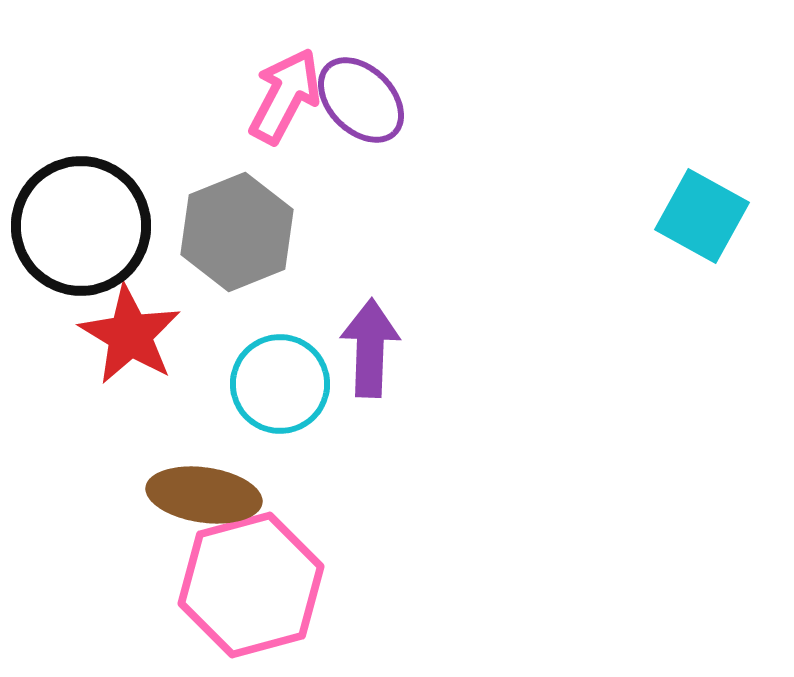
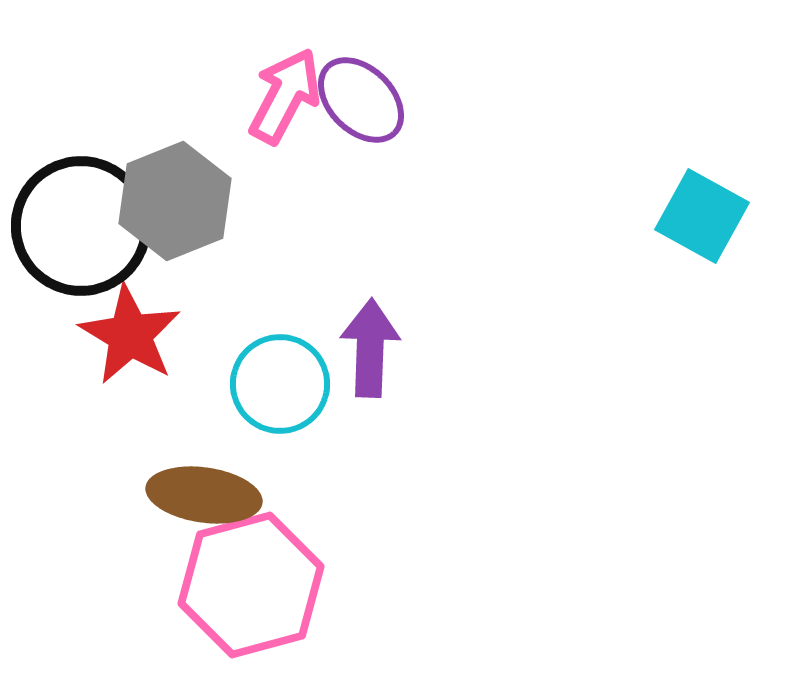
gray hexagon: moved 62 px left, 31 px up
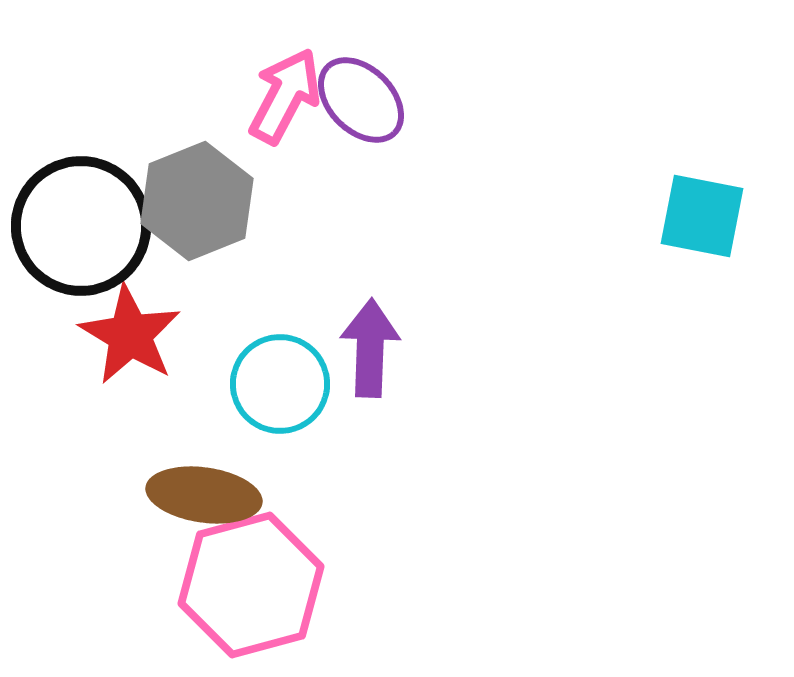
gray hexagon: moved 22 px right
cyan square: rotated 18 degrees counterclockwise
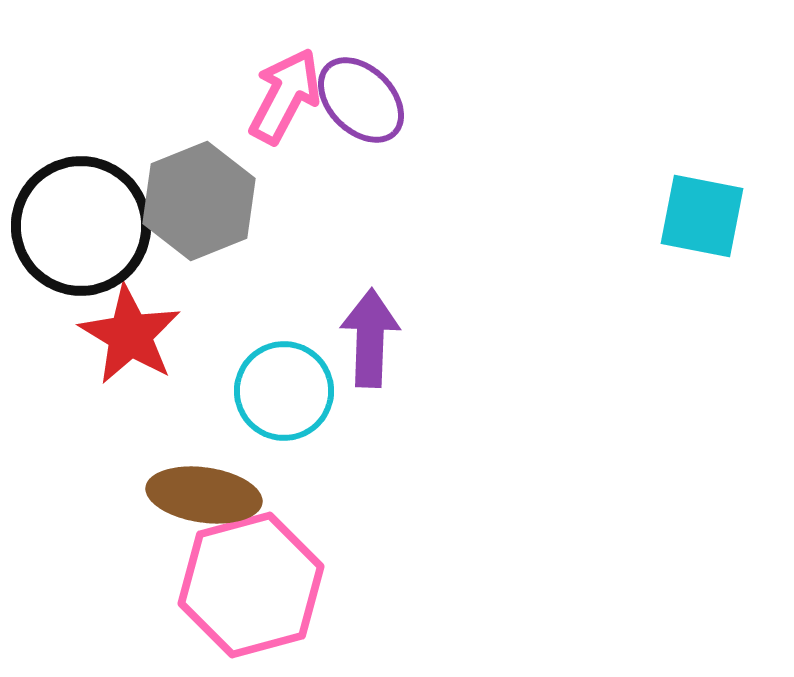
gray hexagon: moved 2 px right
purple arrow: moved 10 px up
cyan circle: moved 4 px right, 7 px down
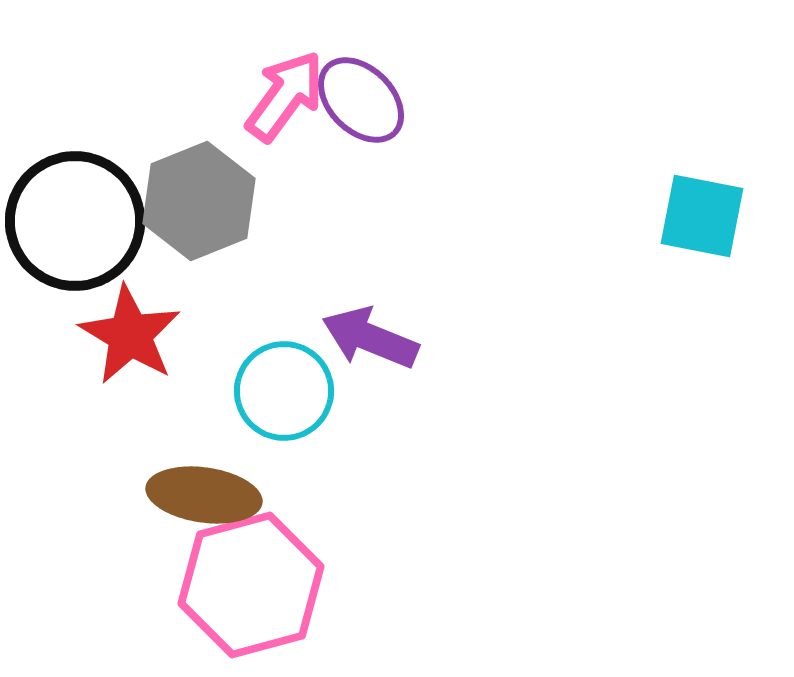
pink arrow: rotated 8 degrees clockwise
black circle: moved 6 px left, 5 px up
purple arrow: rotated 70 degrees counterclockwise
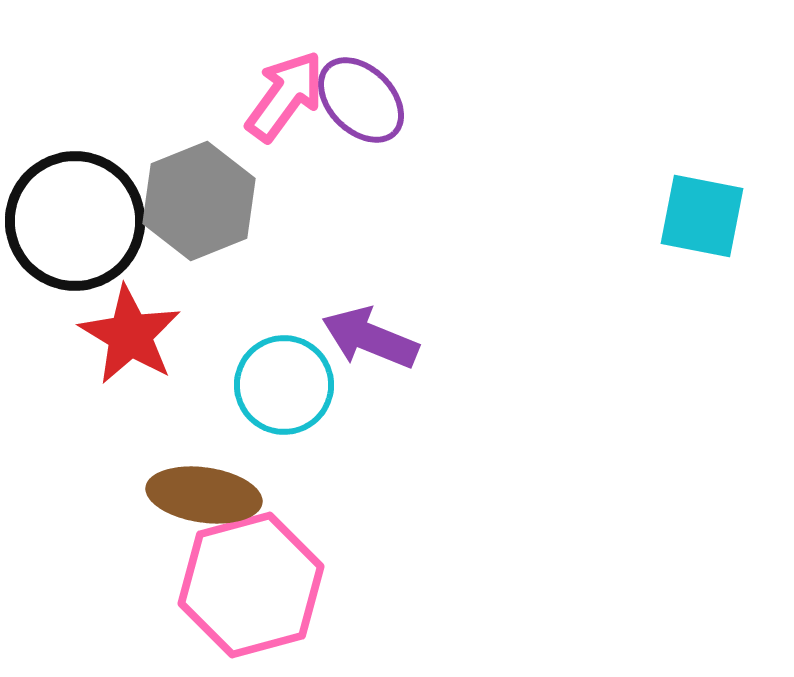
cyan circle: moved 6 px up
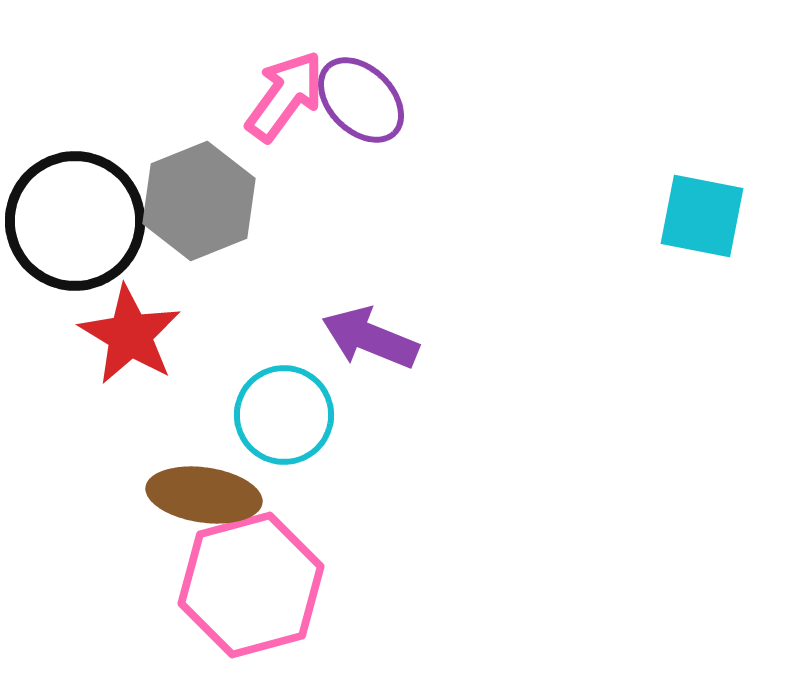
cyan circle: moved 30 px down
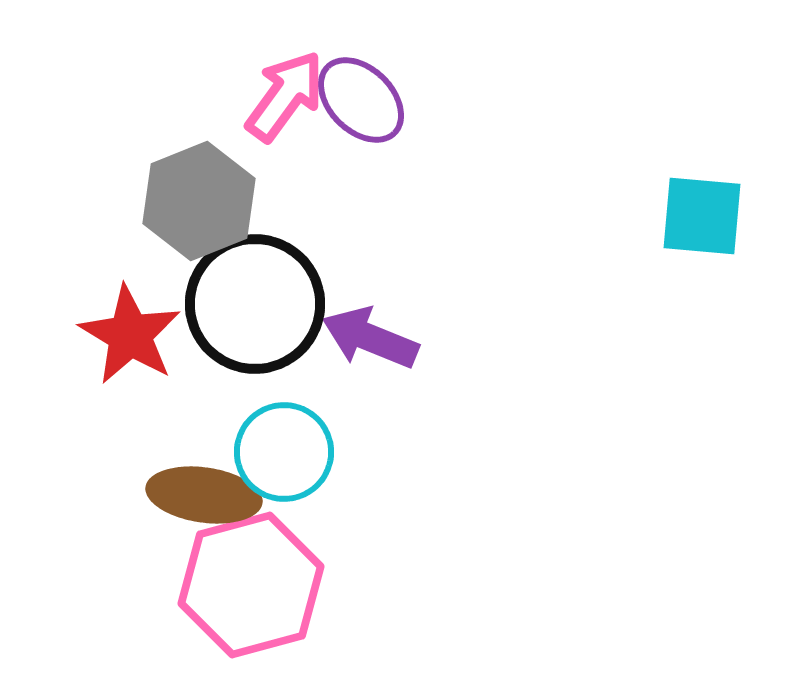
cyan square: rotated 6 degrees counterclockwise
black circle: moved 180 px right, 83 px down
cyan circle: moved 37 px down
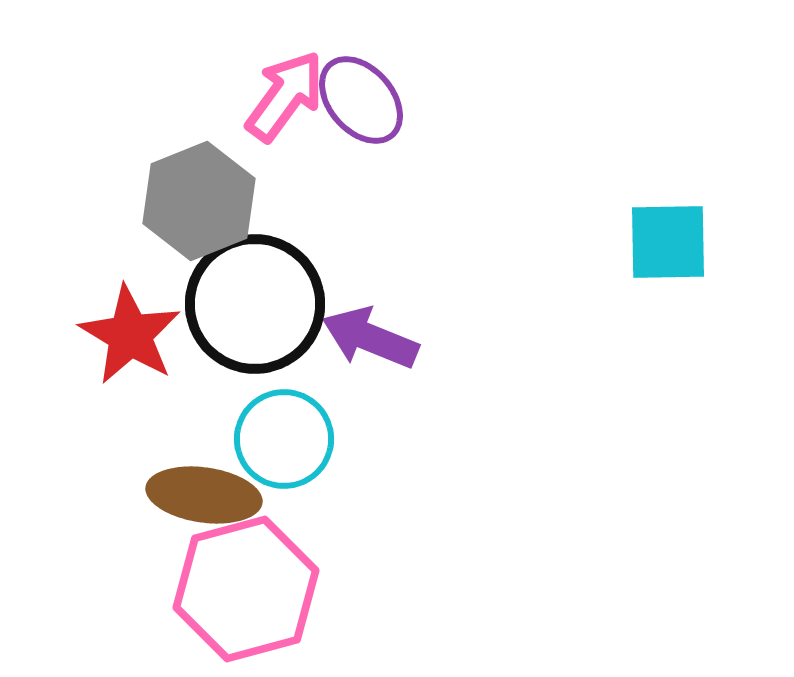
purple ellipse: rotated 4 degrees clockwise
cyan square: moved 34 px left, 26 px down; rotated 6 degrees counterclockwise
cyan circle: moved 13 px up
pink hexagon: moved 5 px left, 4 px down
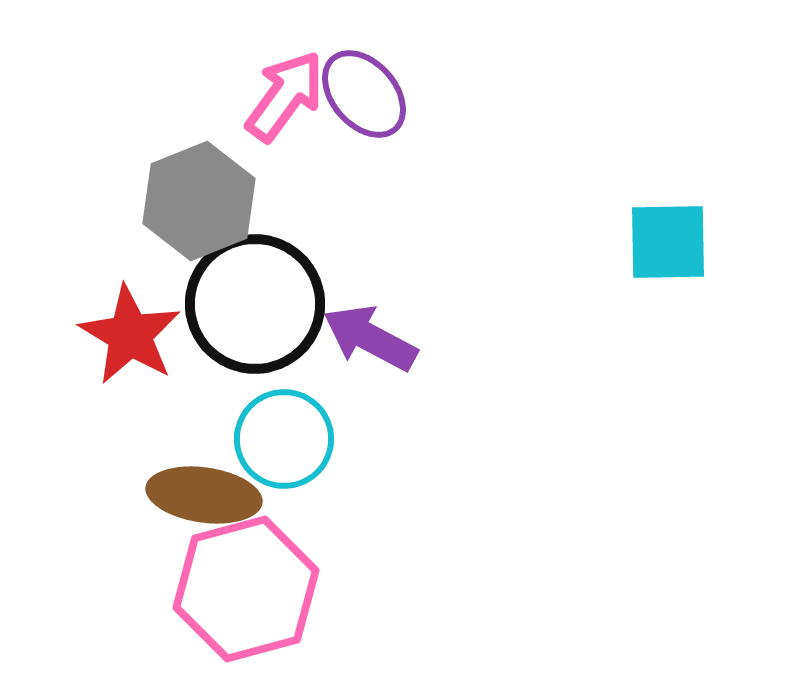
purple ellipse: moved 3 px right, 6 px up
purple arrow: rotated 6 degrees clockwise
